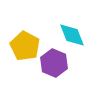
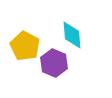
cyan diamond: rotated 16 degrees clockwise
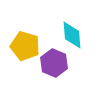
yellow pentagon: rotated 12 degrees counterclockwise
